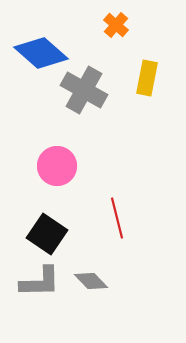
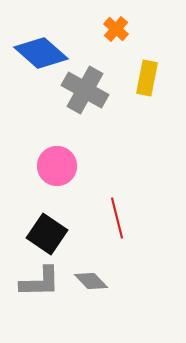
orange cross: moved 4 px down
gray cross: moved 1 px right
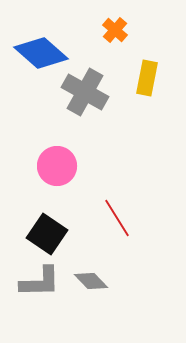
orange cross: moved 1 px left, 1 px down
gray cross: moved 2 px down
red line: rotated 18 degrees counterclockwise
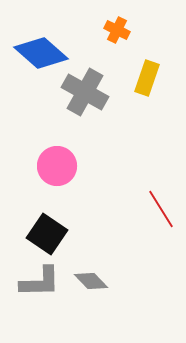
orange cross: moved 2 px right; rotated 15 degrees counterclockwise
yellow rectangle: rotated 8 degrees clockwise
red line: moved 44 px right, 9 px up
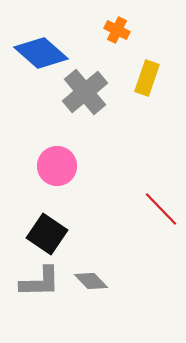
gray cross: rotated 21 degrees clockwise
red line: rotated 12 degrees counterclockwise
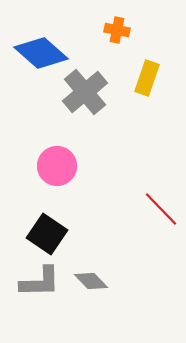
orange cross: rotated 15 degrees counterclockwise
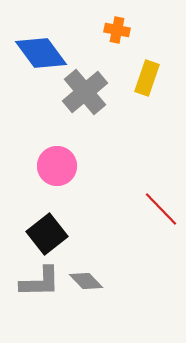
blue diamond: rotated 12 degrees clockwise
black square: rotated 18 degrees clockwise
gray diamond: moved 5 px left
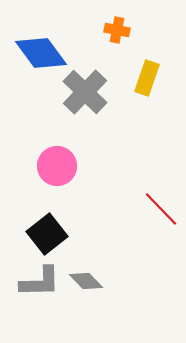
gray cross: rotated 6 degrees counterclockwise
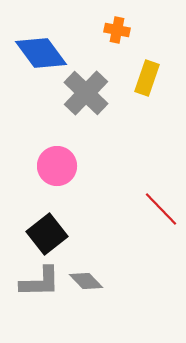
gray cross: moved 1 px right, 1 px down
